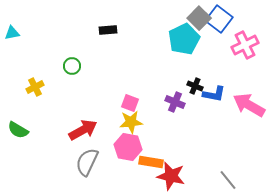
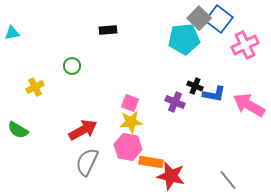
cyan pentagon: rotated 20 degrees clockwise
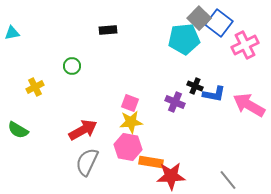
blue square: moved 4 px down
red star: rotated 16 degrees counterclockwise
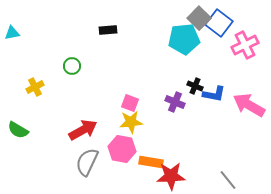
pink hexagon: moved 6 px left, 2 px down
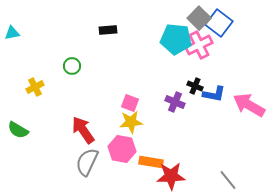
cyan pentagon: moved 8 px left; rotated 12 degrees clockwise
pink cross: moved 46 px left
red arrow: rotated 96 degrees counterclockwise
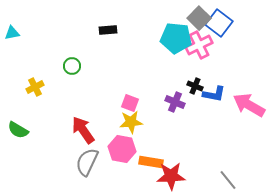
cyan pentagon: moved 1 px up
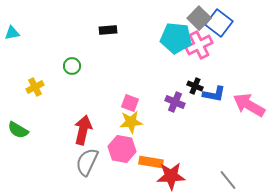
red arrow: rotated 48 degrees clockwise
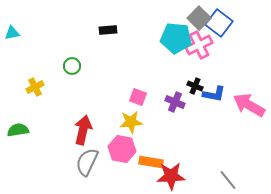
pink square: moved 8 px right, 6 px up
green semicircle: rotated 140 degrees clockwise
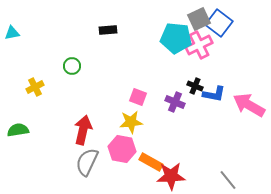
gray square: moved 1 px down; rotated 20 degrees clockwise
orange rectangle: rotated 20 degrees clockwise
